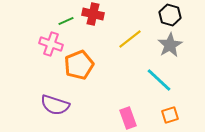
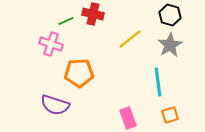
orange pentagon: moved 8 px down; rotated 20 degrees clockwise
cyan line: moved 1 px left, 2 px down; rotated 40 degrees clockwise
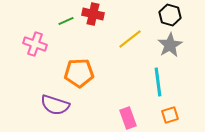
pink cross: moved 16 px left
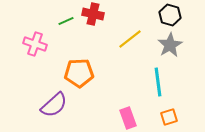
purple semicircle: moved 1 px left; rotated 60 degrees counterclockwise
orange square: moved 1 px left, 2 px down
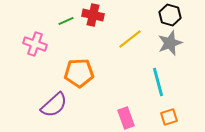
red cross: moved 1 px down
gray star: moved 2 px up; rotated 10 degrees clockwise
cyan line: rotated 8 degrees counterclockwise
pink rectangle: moved 2 px left
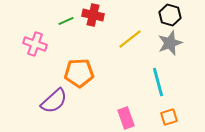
purple semicircle: moved 4 px up
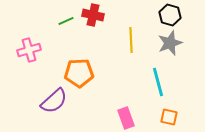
yellow line: moved 1 px right, 1 px down; rotated 55 degrees counterclockwise
pink cross: moved 6 px left, 6 px down; rotated 35 degrees counterclockwise
orange square: rotated 30 degrees clockwise
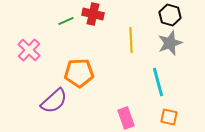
red cross: moved 1 px up
pink cross: rotated 30 degrees counterclockwise
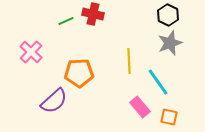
black hexagon: moved 2 px left; rotated 10 degrees clockwise
yellow line: moved 2 px left, 21 px down
pink cross: moved 2 px right, 2 px down
cyan line: rotated 20 degrees counterclockwise
pink rectangle: moved 14 px right, 11 px up; rotated 20 degrees counterclockwise
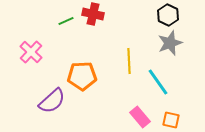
orange pentagon: moved 3 px right, 3 px down
purple semicircle: moved 2 px left
pink rectangle: moved 10 px down
orange square: moved 2 px right, 3 px down
